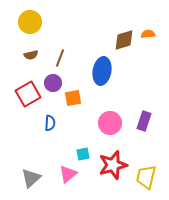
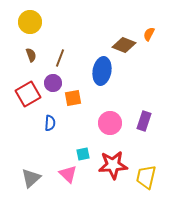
orange semicircle: moved 1 px right; rotated 56 degrees counterclockwise
brown diamond: moved 5 px down; rotated 40 degrees clockwise
brown semicircle: rotated 96 degrees counterclockwise
red star: rotated 12 degrees clockwise
pink triangle: rotated 36 degrees counterclockwise
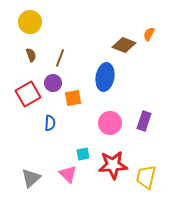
blue ellipse: moved 3 px right, 6 px down
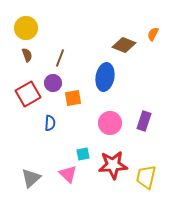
yellow circle: moved 4 px left, 6 px down
orange semicircle: moved 4 px right
brown semicircle: moved 4 px left
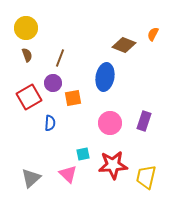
red square: moved 1 px right, 3 px down
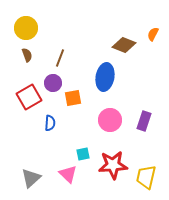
pink circle: moved 3 px up
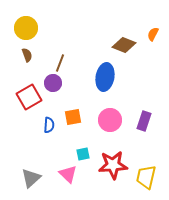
brown line: moved 5 px down
orange square: moved 19 px down
blue semicircle: moved 1 px left, 2 px down
